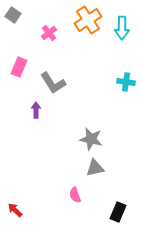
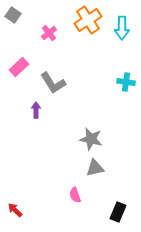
pink rectangle: rotated 24 degrees clockwise
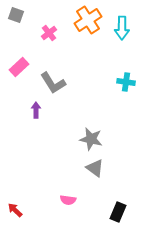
gray square: moved 3 px right; rotated 14 degrees counterclockwise
gray triangle: rotated 48 degrees clockwise
pink semicircle: moved 7 px left, 5 px down; rotated 63 degrees counterclockwise
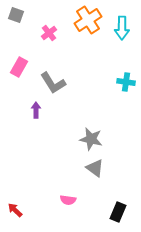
pink rectangle: rotated 18 degrees counterclockwise
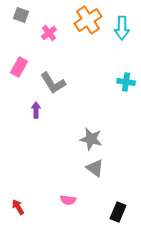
gray square: moved 5 px right
red arrow: moved 3 px right, 3 px up; rotated 14 degrees clockwise
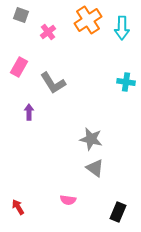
pink cross: moved 1 px left, 1 px up
purple arrow: moved 7 px left, 2 px down
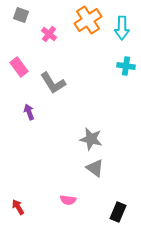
pink cross: moved 1 px right, 2 px down; rotated 14 degrees counterclockwise
pink rectangle: rotated 66 degrees counterclockwise
cyan cross: moved 16 px up
purple arrow: rotated 21 degrees counterclockwise
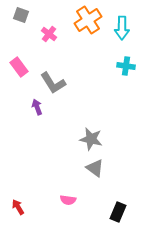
purple arrow: moved 8 px right, 5 px up
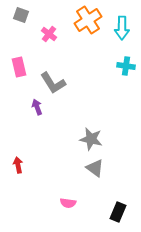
pink rectangle: rotated 24 degrees clockwise
pink semicircle: moved 3 px down
red arrow: moved 42 px up; rotated 21 degrees clockwise
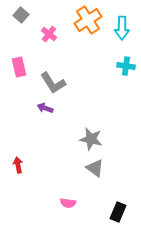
gray square: rotated 21 degrees clockwise
purple arrow: moved 8 px right, 1 px down; rotated 49 degrees counterclockwise
